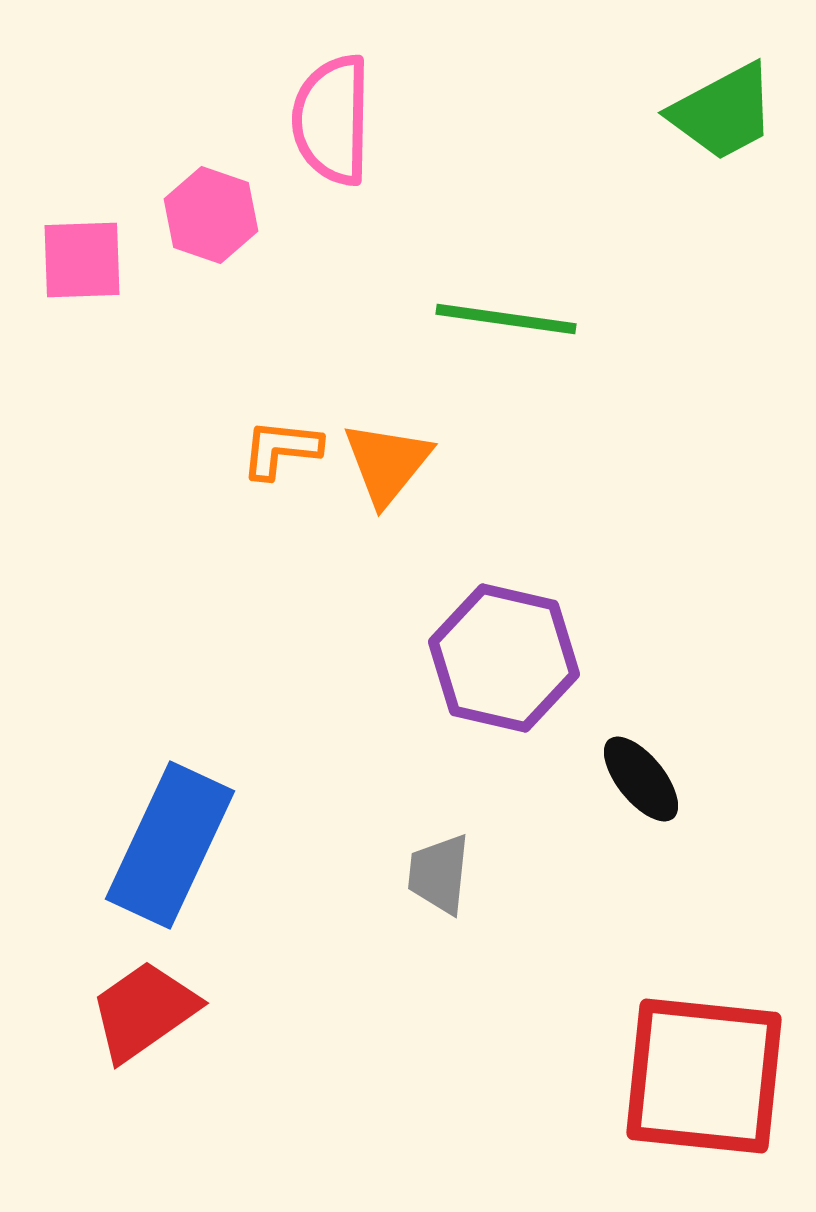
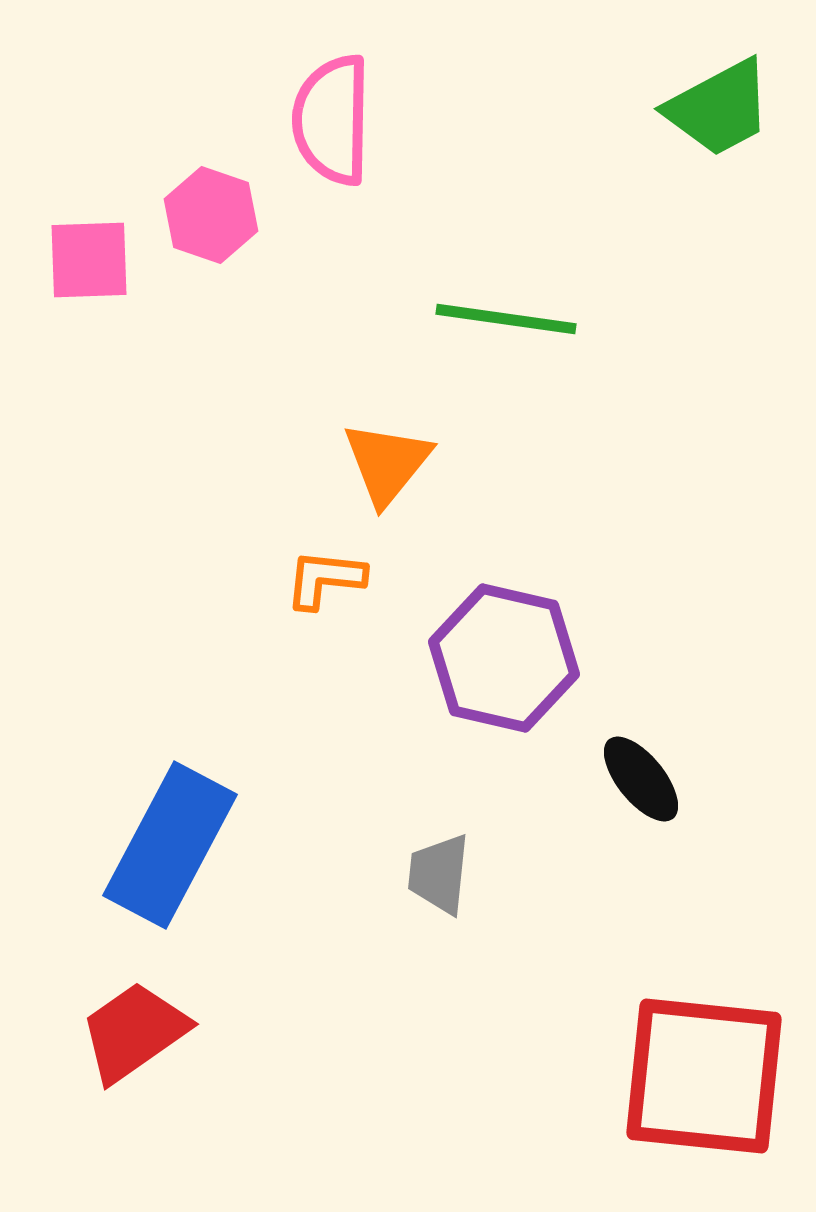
green trapezoid: moved 4 px left, 4 px up
pink square: moved 7 px right
orange L-shape: moved 44 px right, 130 px down
blue rectangle: rotated 3 degrees clockwise
red trapezoid: moved 10 px left, 21 px down
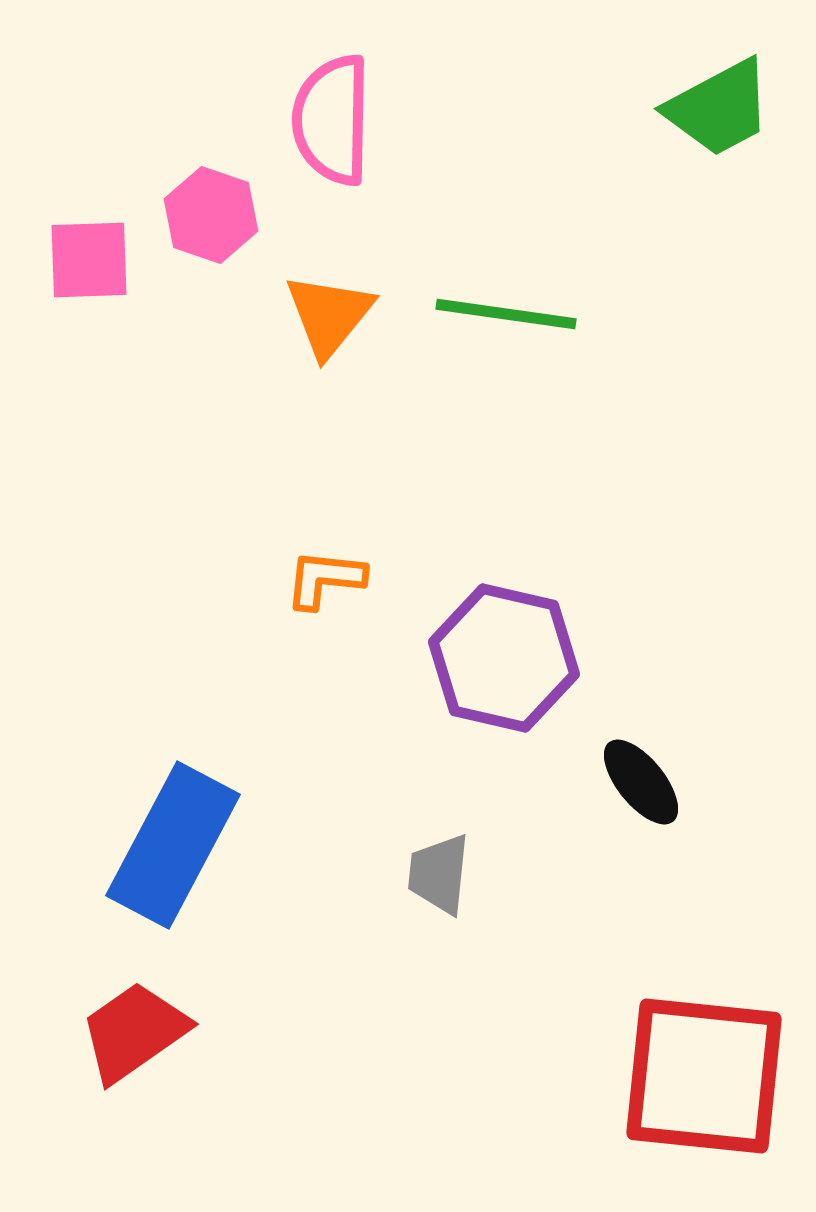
green line: moved 5 px up
orange triangle: moved 58 px left, 148 px up
black ellipse: moved 3 px down
blue rectangle: moved 3 px right
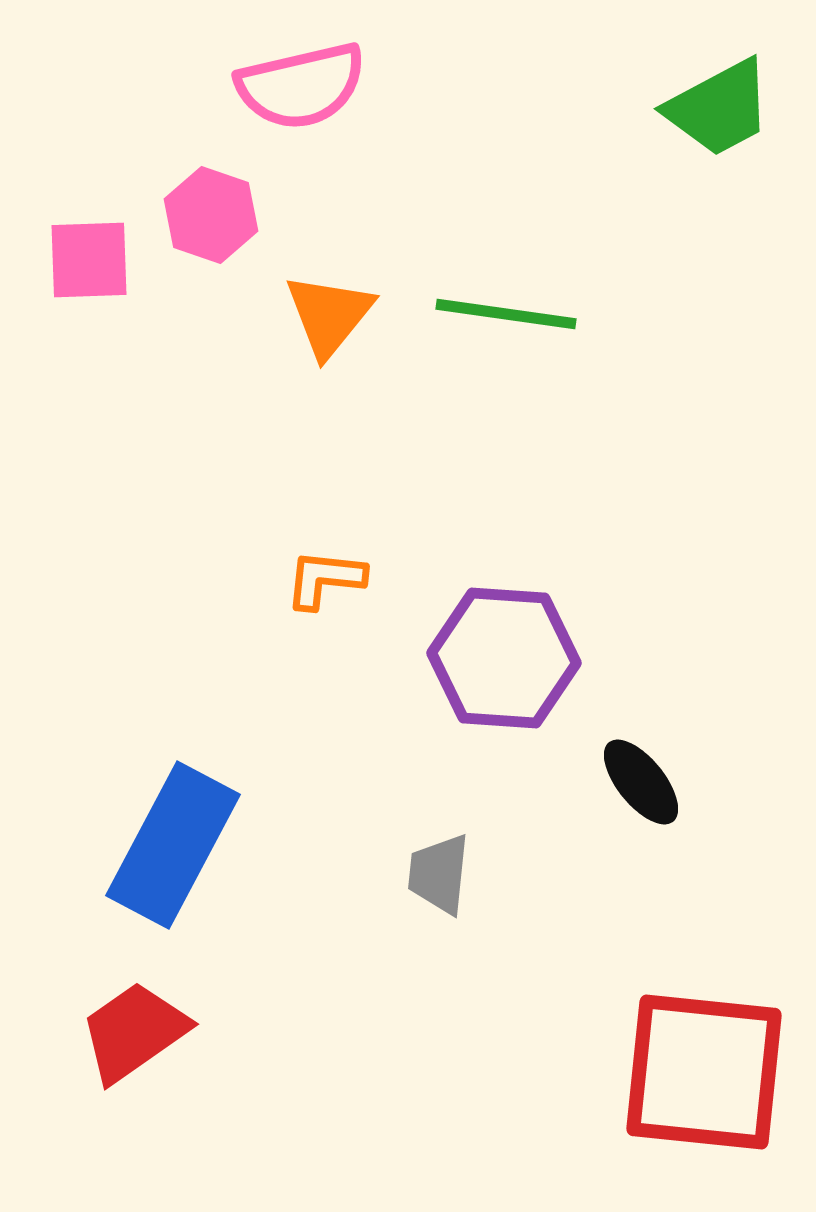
pink semicircle: moved 31 px left, 34 px up; rotated 104 degrees counterclockwise
purple hexagon: rotated 9 degrees counterclockwise
red square: moved 4 px up
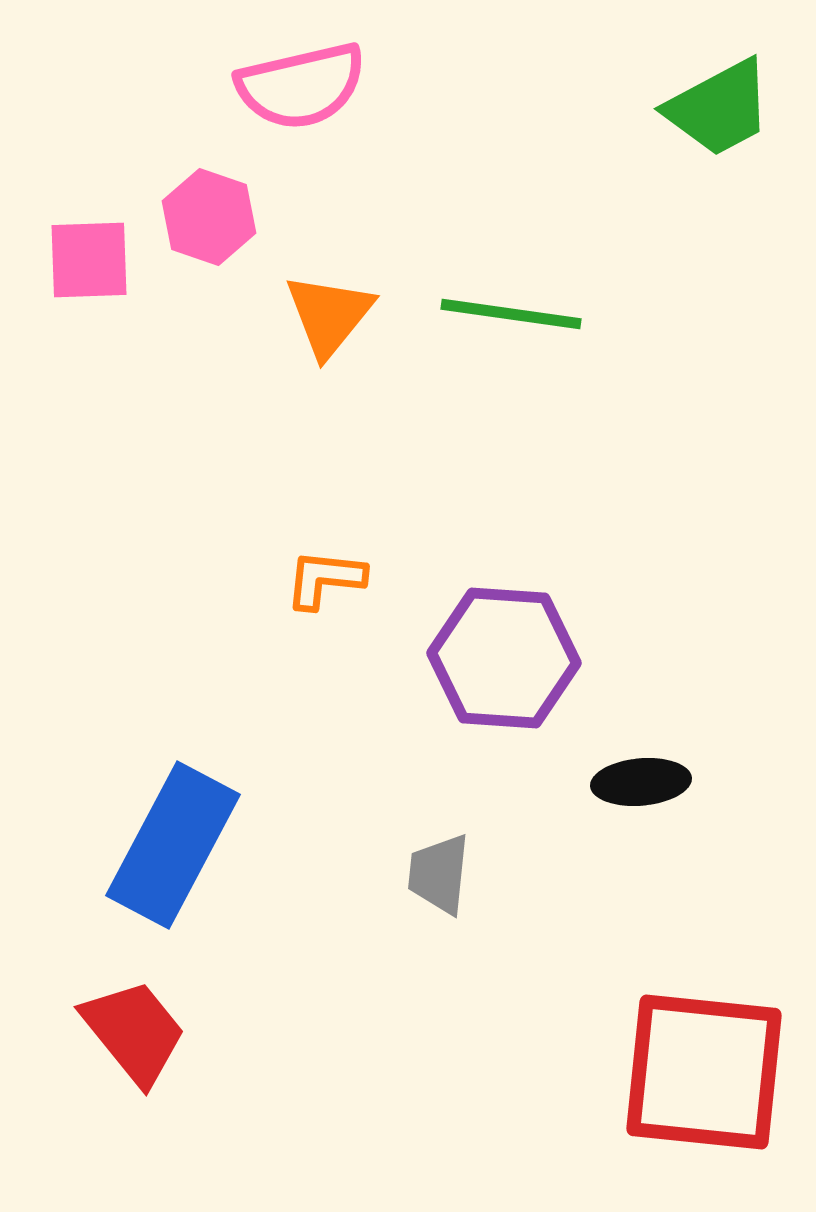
pink hexagon: moved 2 px left, 2 px down
green line: moved 5 px right
black ellipse: rotated 56 degrees counterclockwise
red trapezoid: rotated 86 degrees clockwise
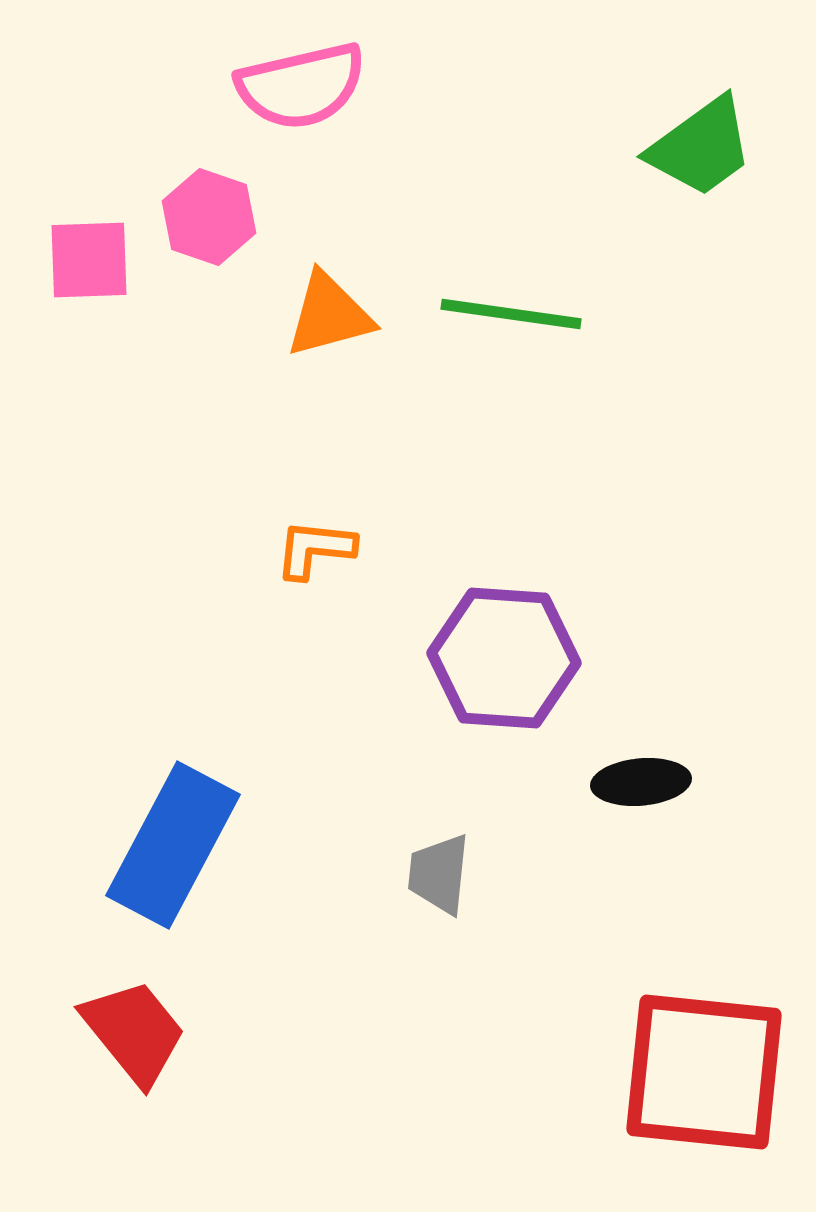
green trapezoid: moved 18 px left, 39 px down; rotated 8 degrees counterclockwise
orange triangle: rotated 36 degrees clockwise
orange L-shape: moved 10 px left, 30 px up
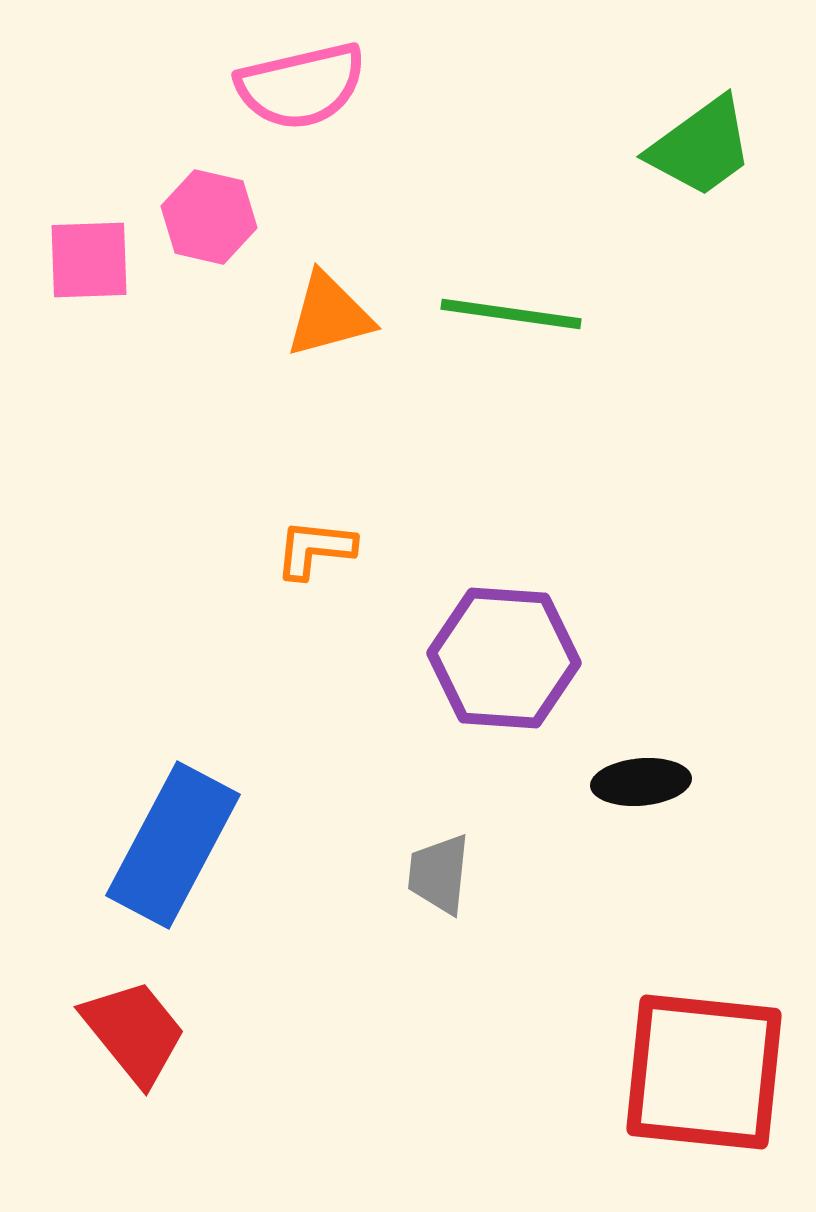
pink hexagon: rotated 6 degrees counterclockwise
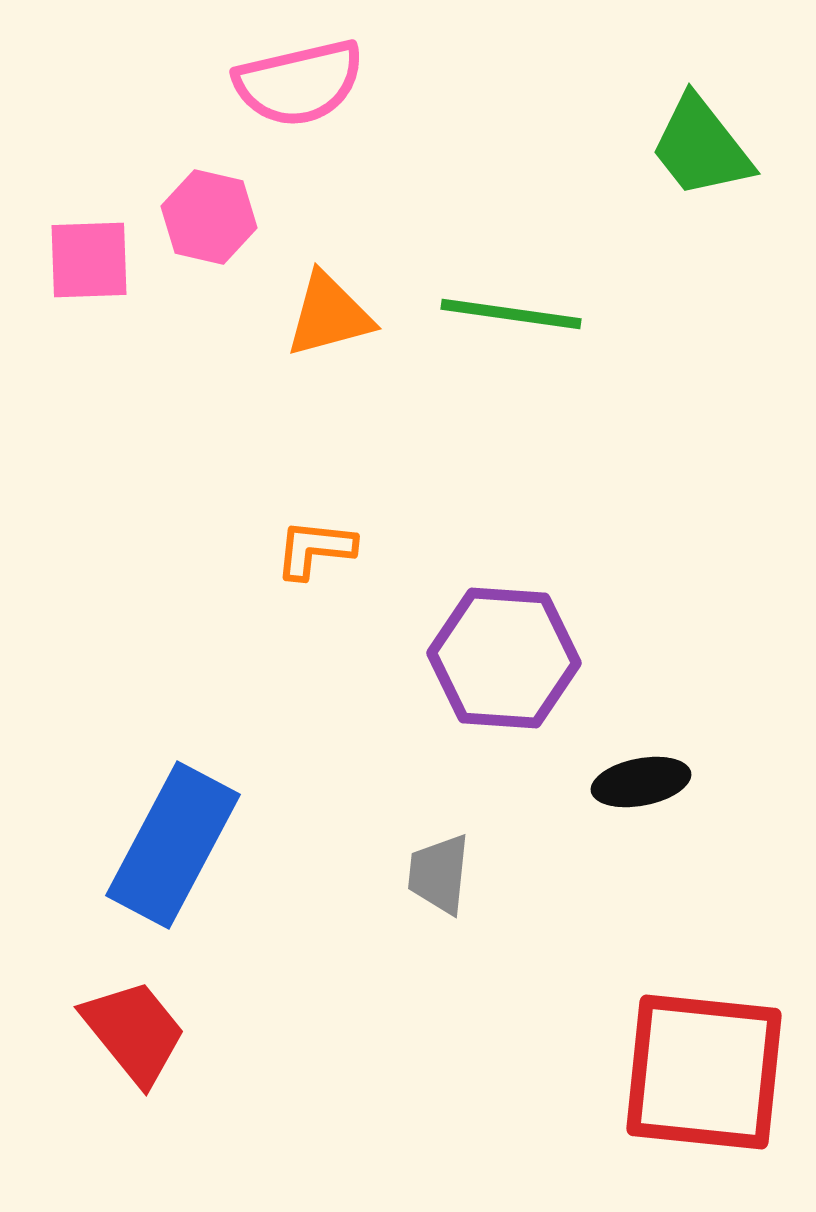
pink semicircle: moved 2 px left, 3 px up
green trapezoid: rotated 88 degrees clockwise
black ellipse: rotated 6 degrees counterclockwise
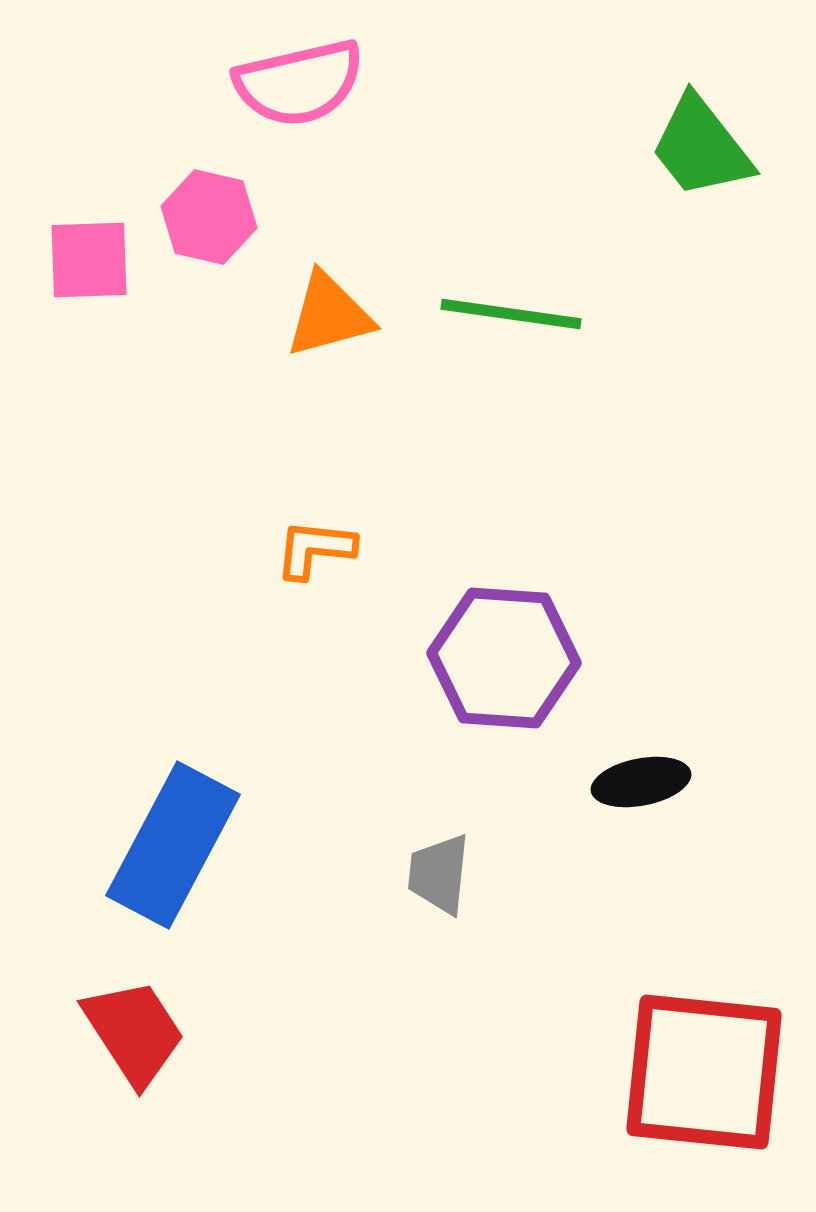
red trapezoid: rotated 6 degrees clockwise
